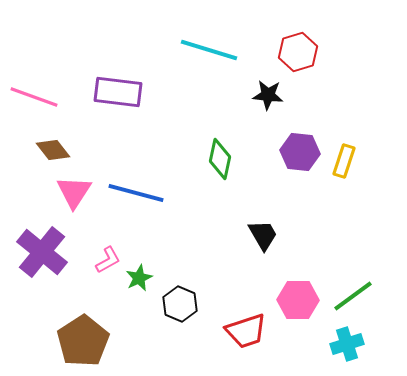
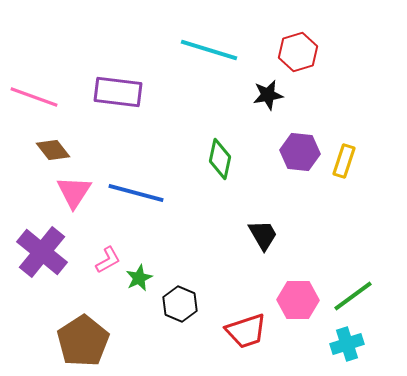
black star: rotated 16 degrees counterclockwise
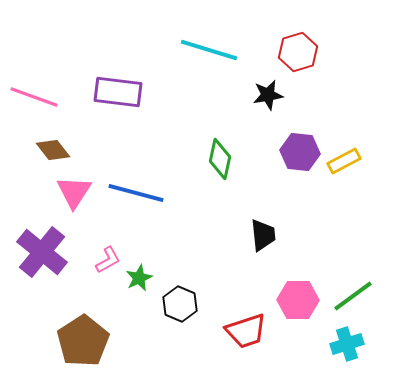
yellow rectangle: rotated 44 degrees clockwise
black trapezoid: rotated 24 degrees clockwise
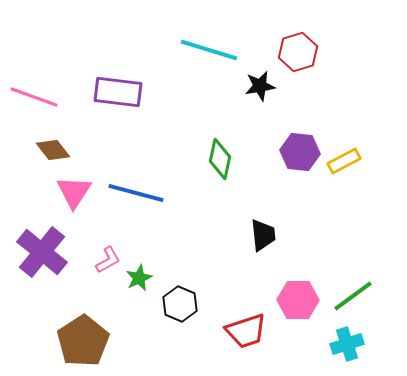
black star: moved 8 px left, 9 px up
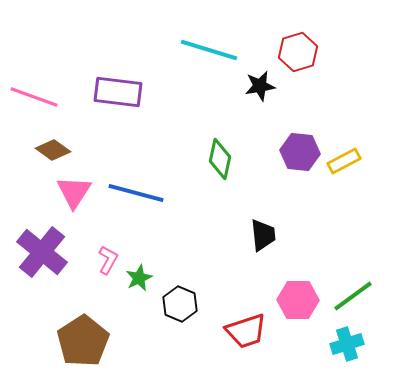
brown diamond: rotated 16 degrees counterclockwise
pink L-shape: rotated 32 degrees counterclockwise
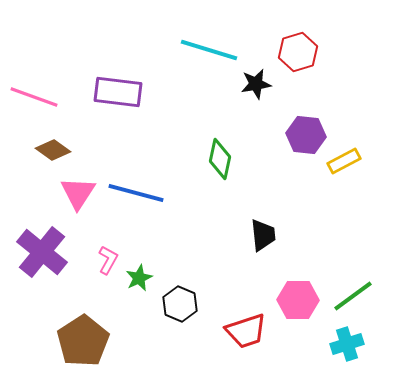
black star: moved 4 px left, 2 px up
purple hexagon: moved 6 px right, 17 px up
pink triangle: moved 4 px right, 1 px down
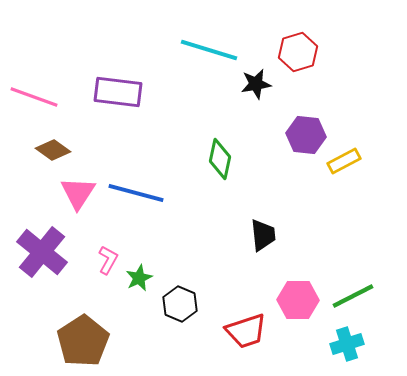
green line: rotated 9 degrees clockwise
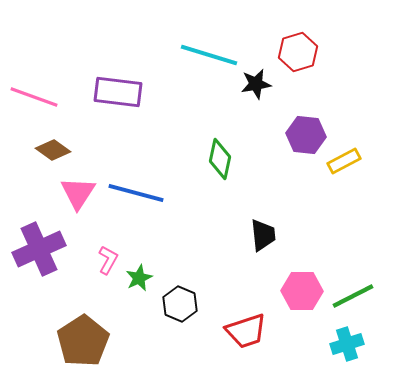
cyan line: moved 5 px down
purple cross: moved 3 px left, 3 px up; rotated 27 degrees clockwise
pink hexagon: moved 4 px right, 9 px up
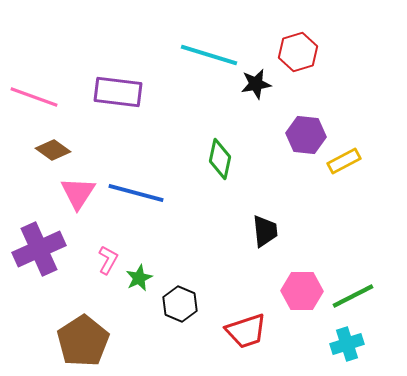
black trapezoid: moved 2 px right, 4 px up
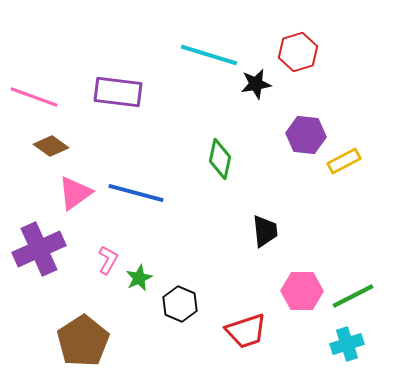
brown diamond: moved 2 px left, 4 px up
pink triangle: moved 3 px left; rotated 21 degrees clockwise
